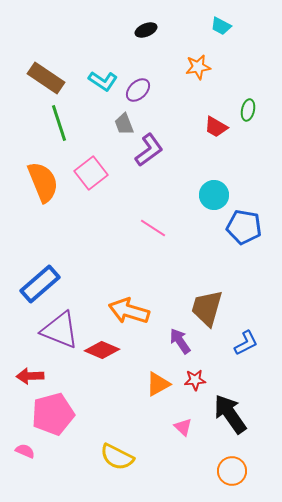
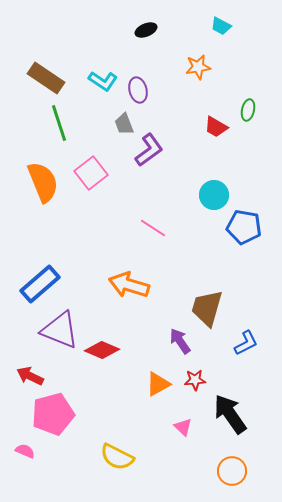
purple ellipse: rotated 60 degrees counterclockwise
orange arrow: moved 26 px up
red arrow: rotated 28 degrees clockwise
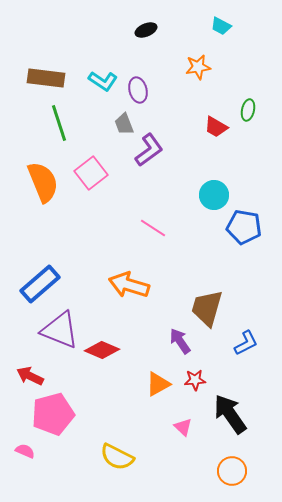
brown rectangle: rotated 27 degrees counterclockwise
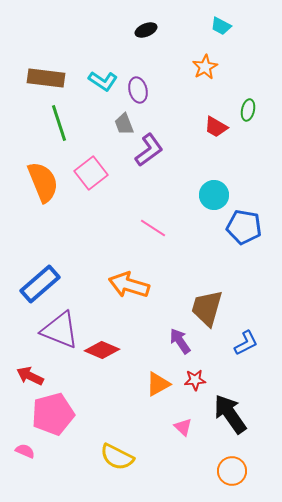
orange star: moved 7 px right; rotated 20 degrees counterclockwise
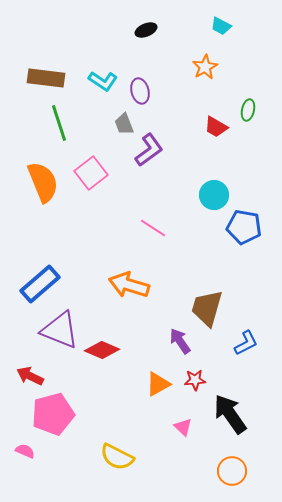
purple ellipse: moved 2 px right, 1 px down
